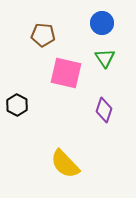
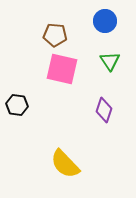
blue circle: moved 3 px right, 2 px up
brown pentagon: moved 12 px right
green triangle: moved 5 px right, 3 px down
pink square: moved 4 px left, 4 px up
black hexagon: rotated 20 degrees counterclockwise
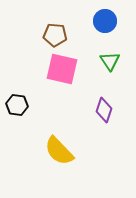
yellow semicircle: moved 6 px left, 13 px up
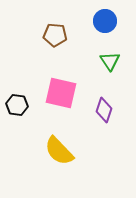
pink square: moved 1 px left, 24 px down
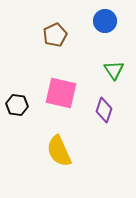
brown pentagon: rotated 30 degrees counterclockwise
green triangle: moved 4 px right, 9 px down
yellow semicircle: rotated 20 degrees clockwise
